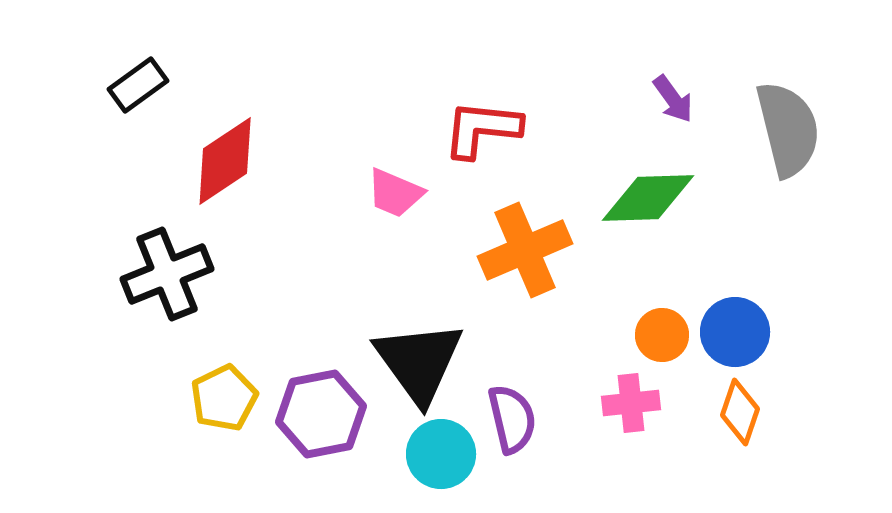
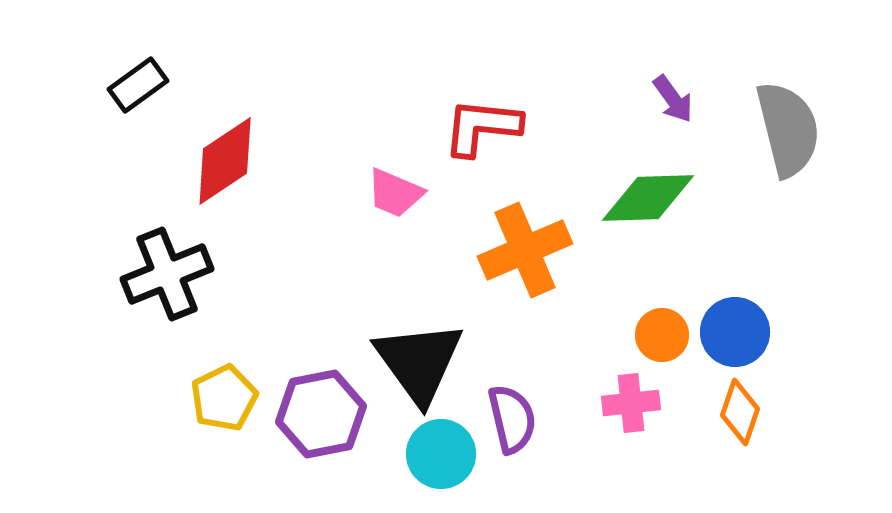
red L-shape: moved 2 px up
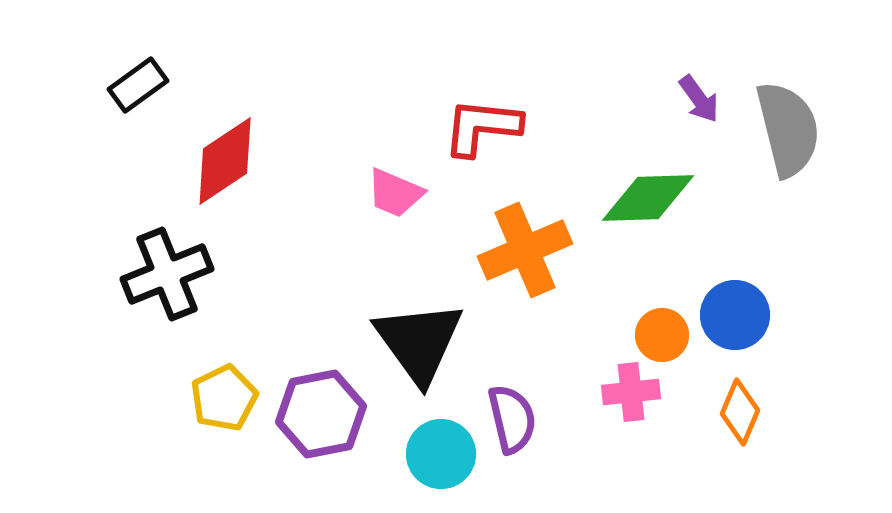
purple arrow: moved 26 px right
blue circle: moved 17 px up
black triangle: moved 20 px up
pink cross: moved 11 px up
orange diamond: rotated 4 degrees clockwise
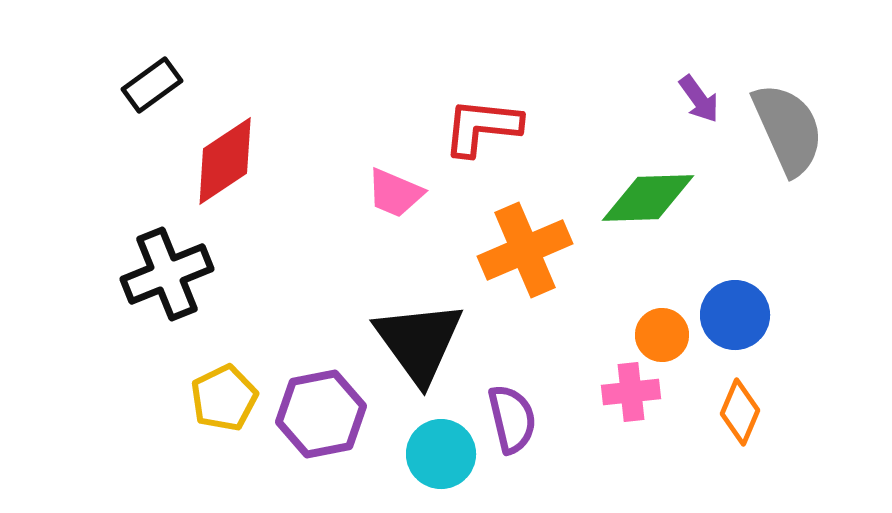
black rectangle: moved 14 px right
gray semicircle: rotated 10 degrees counterclockwise
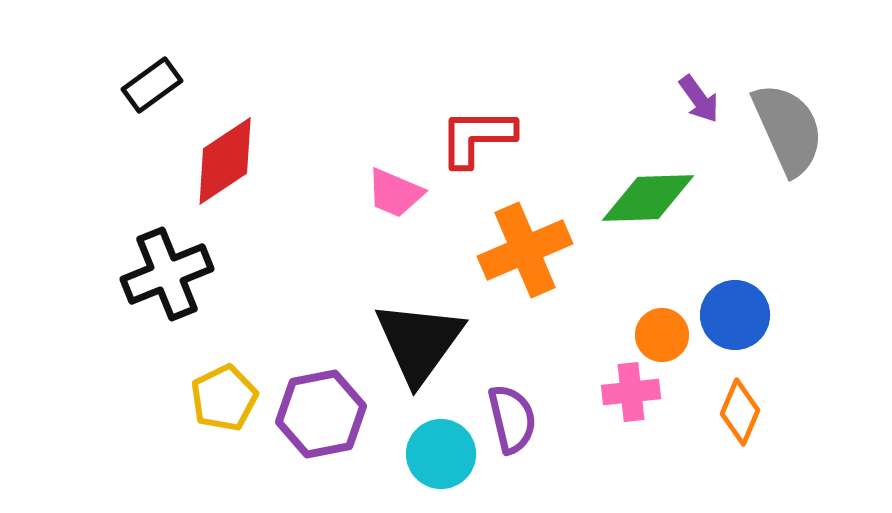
red L-shape: moved 5 px left, 10 px down; rotated 6 degrees counterclockwise
black triangle: rotated 12 degrees clockwise
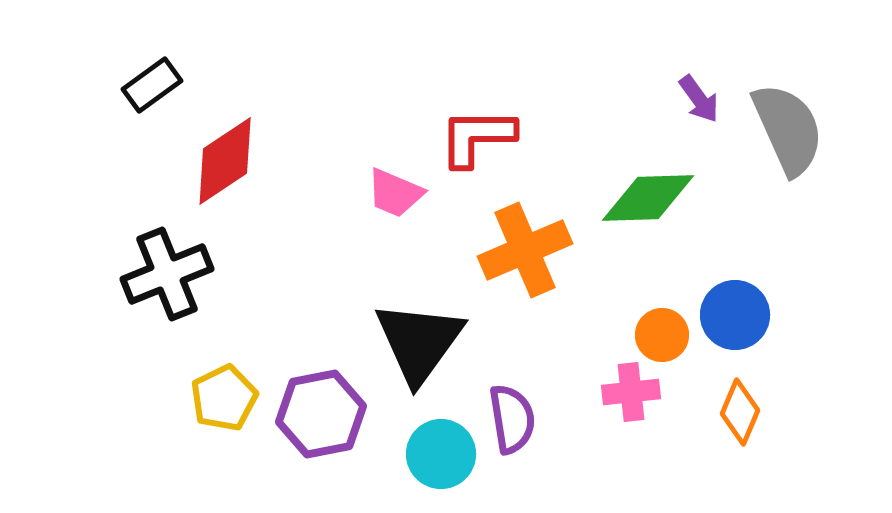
purple semicircle: rotated 4 degrees clockwise
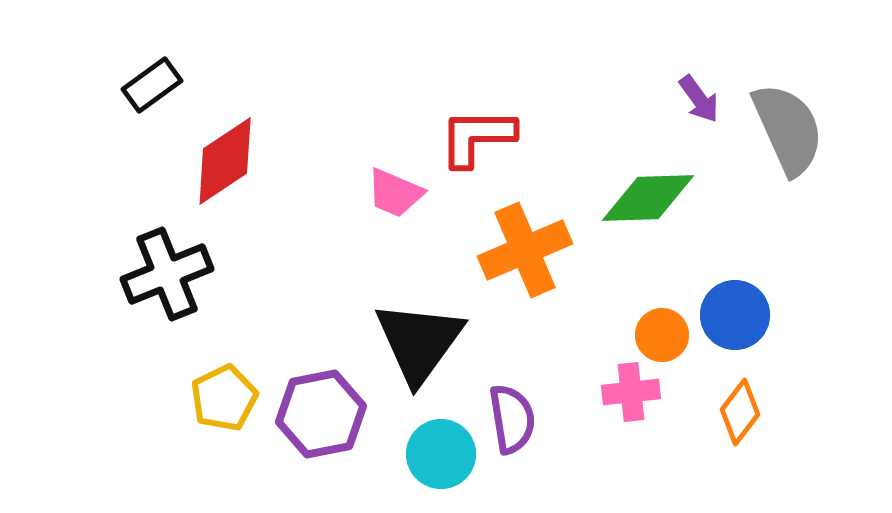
orange diamond: rotated 14 degrees clockwise
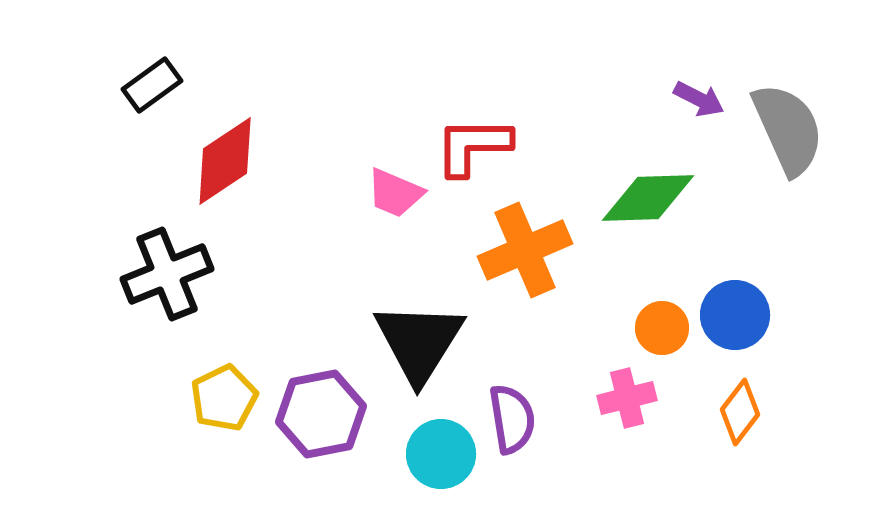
purple arrow: rotated 27 degrees counterclockwise
red L-shape: moved 4 px left, 9 px down
orange circle: moved 7 px up
black triangle: rotated 4 degrees counterclockwise
pink cross: moved 4 px left, 6 px down; rotated 8 degrees counterclockwise
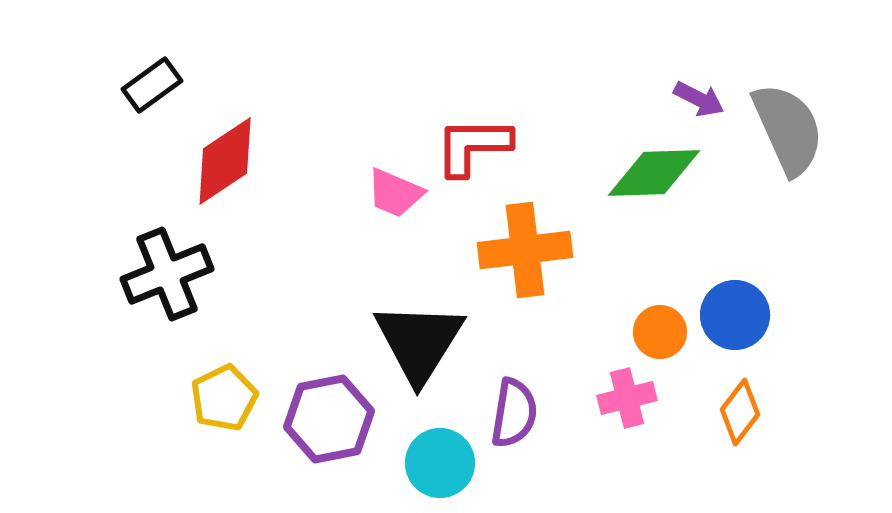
green diamond: moved 6 px right, 25 px up
orange cross: rotated 16 degrees clockwise
orange circle: moved 2 px left, 4 px down
purple hexagon: moved 8 px right, 5 px down
purple semicircle: moved 2 px right, 6 px up; rotated 18 degrees clockwise
cyan circle: moved 1 px left, 9 px down
